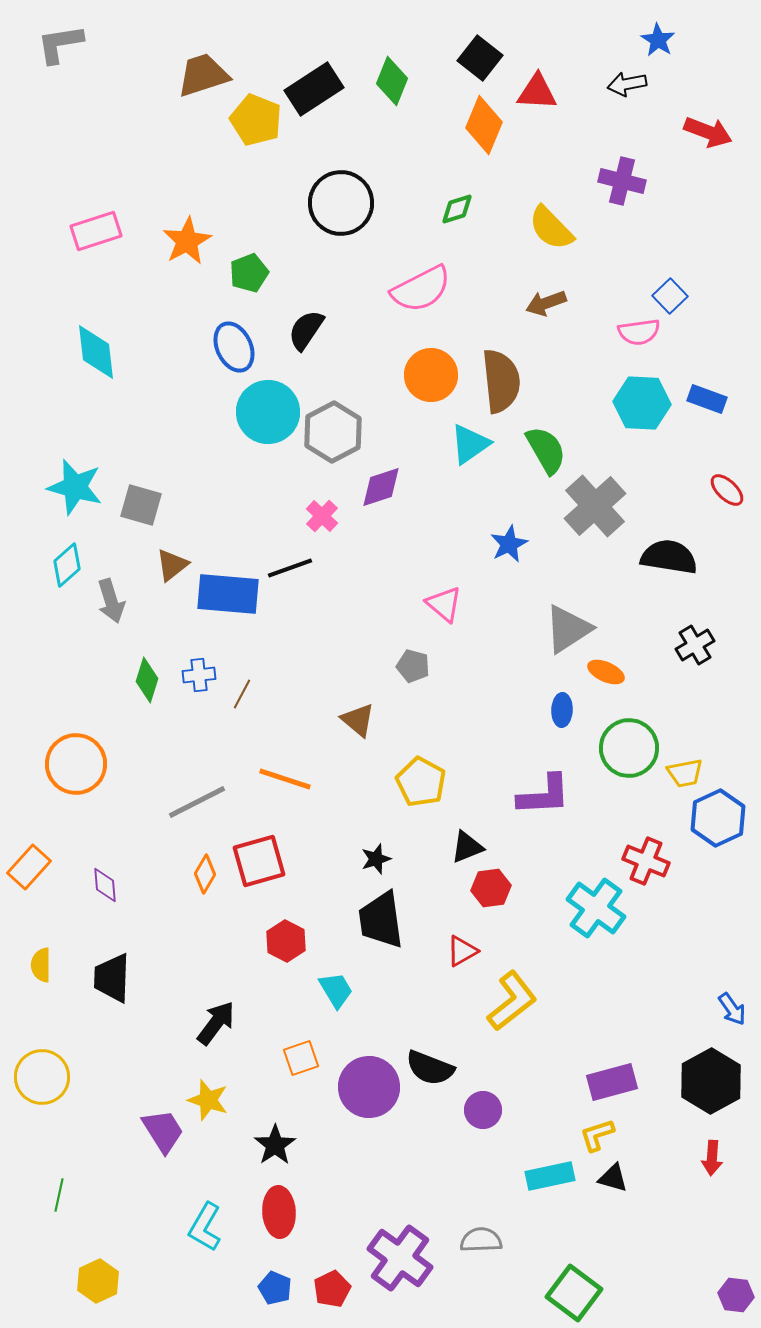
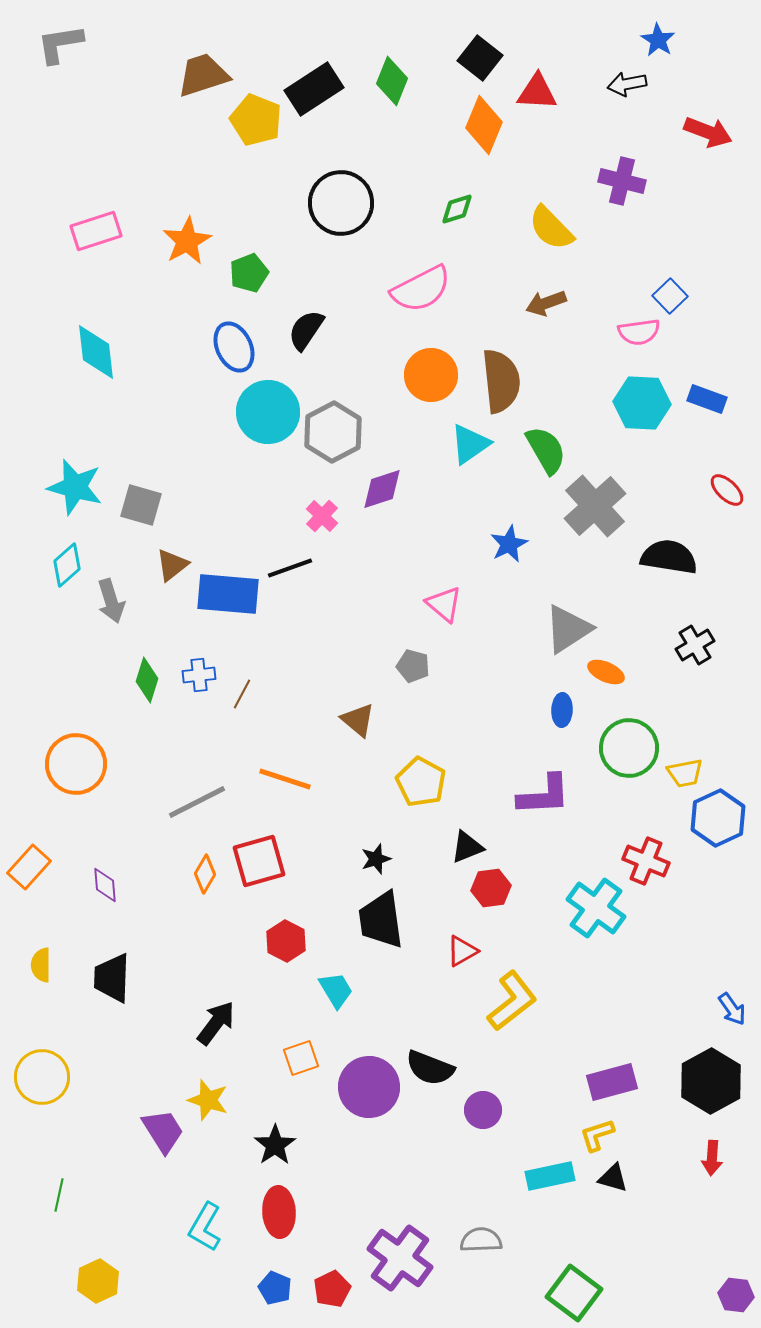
purple diamond at (381, 487): moved 1 px right, 2 px down
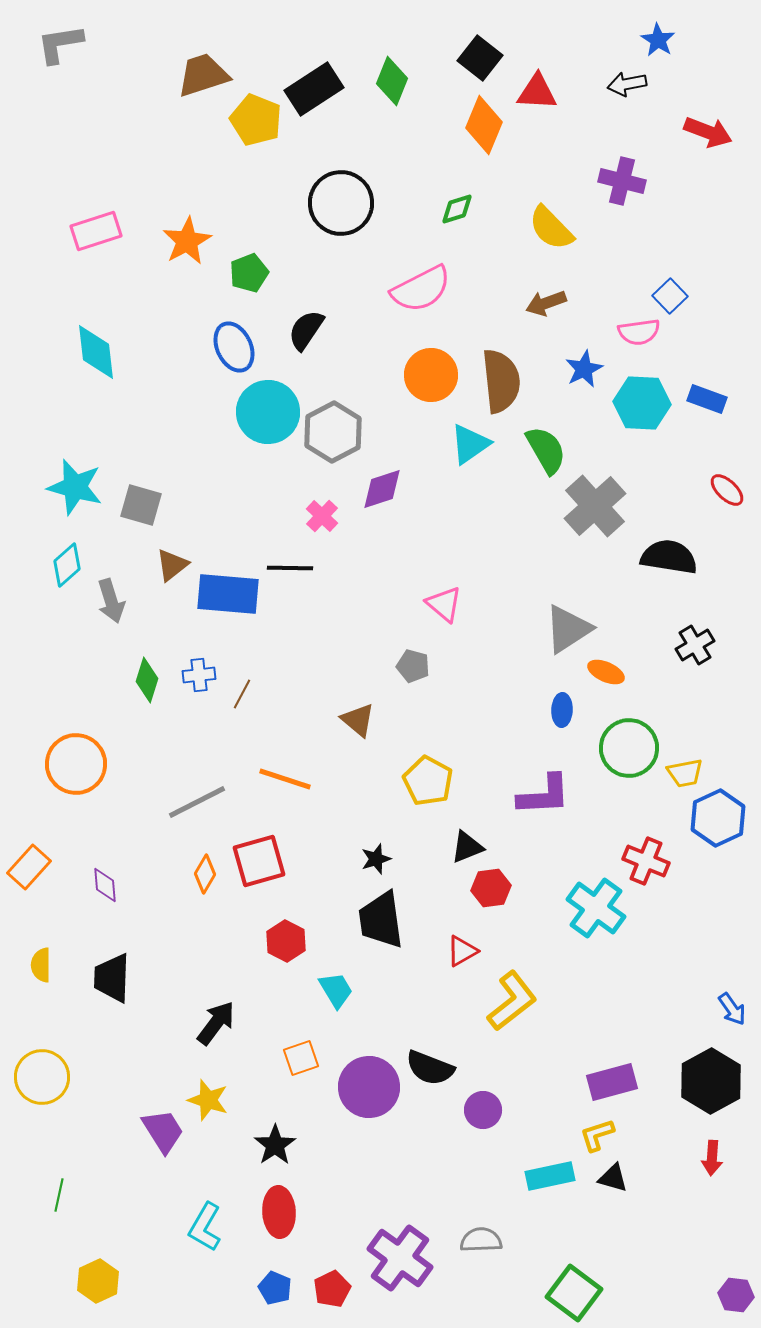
blue star at (509, 544): moved 75 px right, 175 px up
black line at (290, 568): rotated 21 degrees clockwise
yellow pentagon at (421, 782): moved 7 px right, 1 px up
